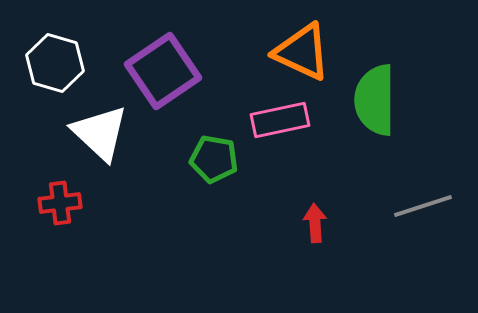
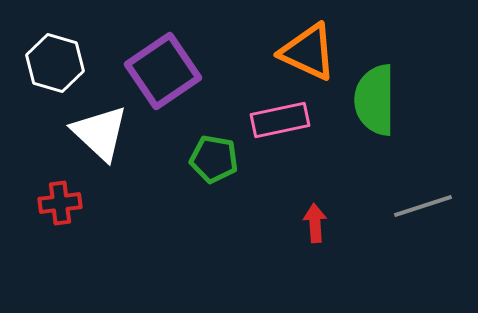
orange triangle: moved 6 px right
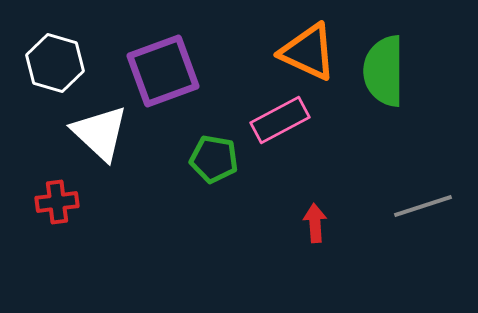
purple square: rotated 14 degrees clockwise
green semicircle: moved 9 px right, 29 px up
pink rectangle: rotated 16 degrees counterclockwise
red cross: moved 3 px left, 1 px up
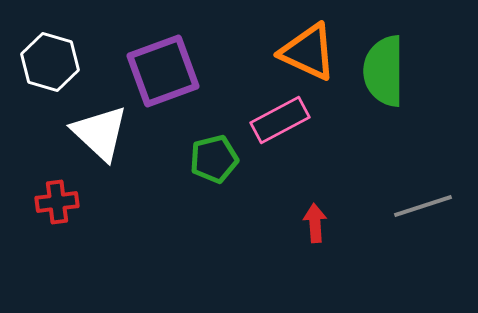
white hexagon: moved 5 px left, 1 px up
green pentagon: rotated 24 degrees counterclockwise
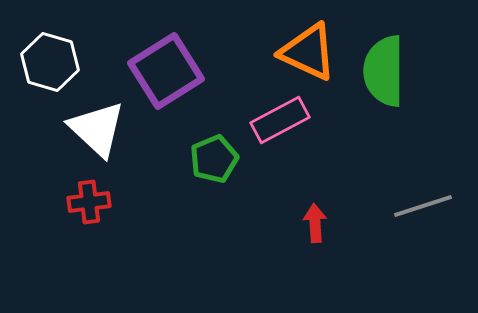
purple square: moved 3 px right; rotated 12 degrees counterclockwise
white triangle: moved 3 px left, 4 px up
green pentagon: rotated 9 degrees counterclockwise
red cross: moved 32 px right
